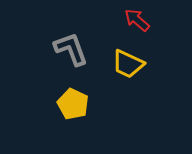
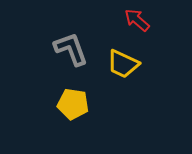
yellow trapezoid: moved 5 px left
yellow pentagon: rotated 16 degrees counterclockwise
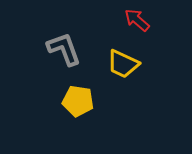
gray L-shape: moved 7 px left
yellow pentagon: moved 5 px right, 3 px up
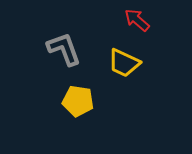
yellow trapezoid: moved 1 px right, 1 px up
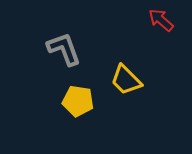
red arrow: moved 24 px right
yellow trapezoid: moved 2 px right, 17 px down; rotated 20 degrees clockwise
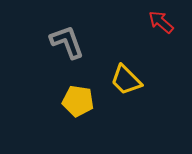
red arrow: moved 2 px down
gray L-shape: moved 3 px right, 7 px up
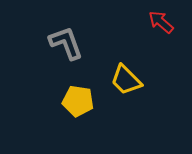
gray L-shape: moved 1 px left, 1 px down
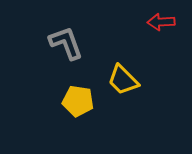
red arrow: rotated 44 degrees counterclockwise
yellow trapezoid: moved 3 px left
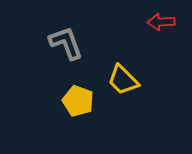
yellow pentagon: rotated 12 degrees clockwise
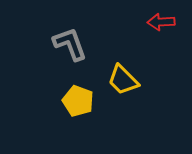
gray L-shape: moved 4 px right, 1 px down
